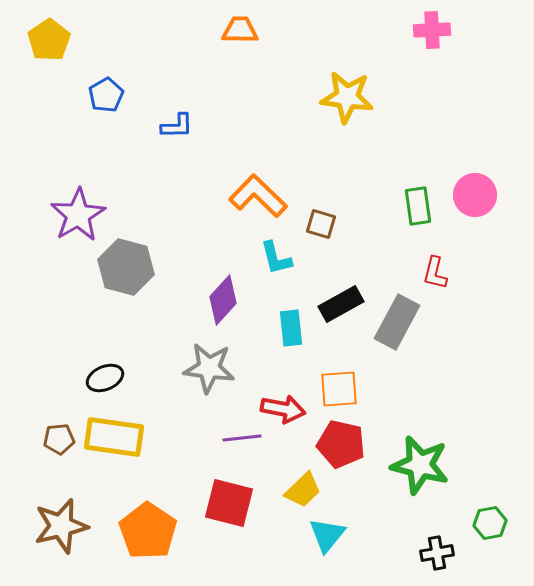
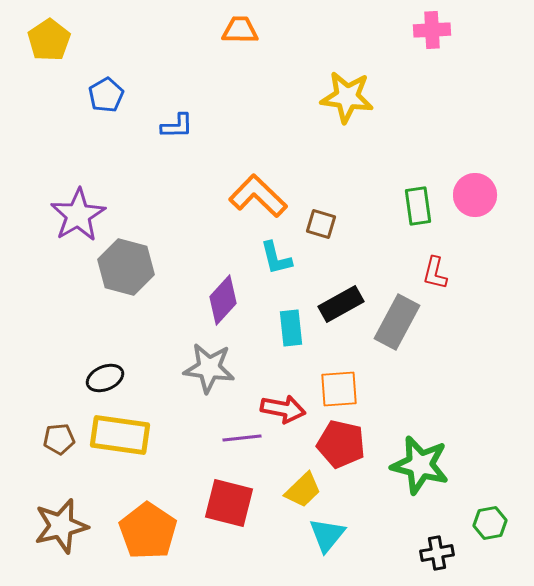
yellow rectangle: moved 6 px right, 2 px up
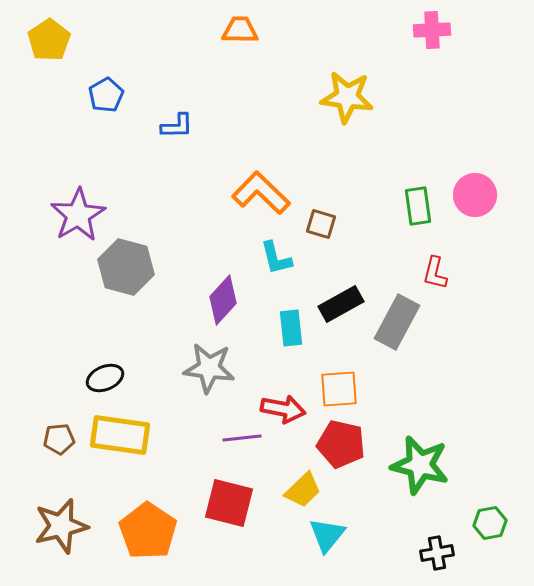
orange L-shape: moved 3 px right, 3 px up
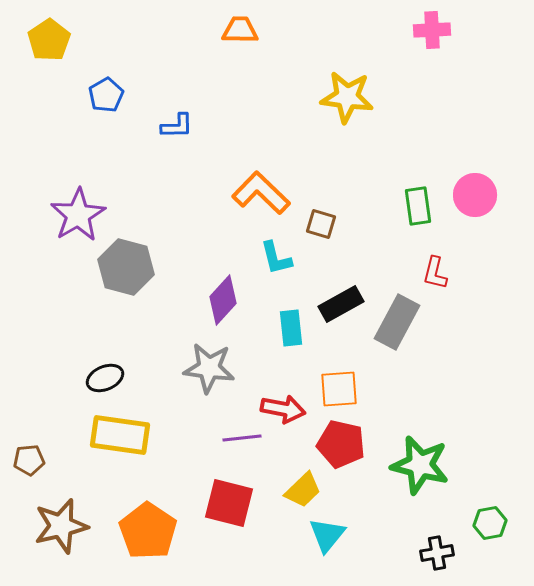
brown pentagon: moved 30 px left, 21 px down
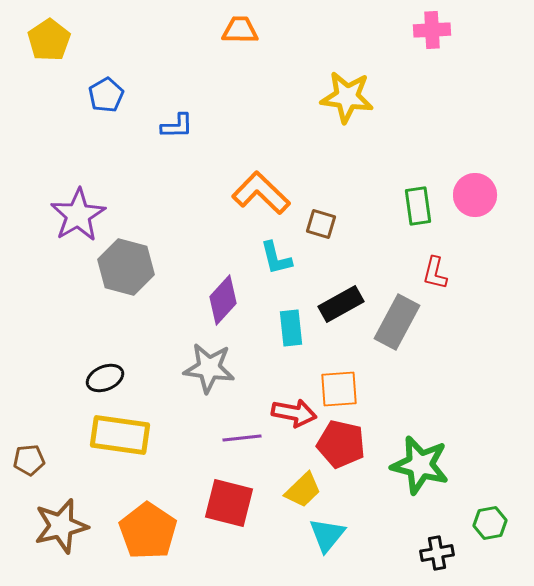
red arrow: moved 11 px right, 4 px down
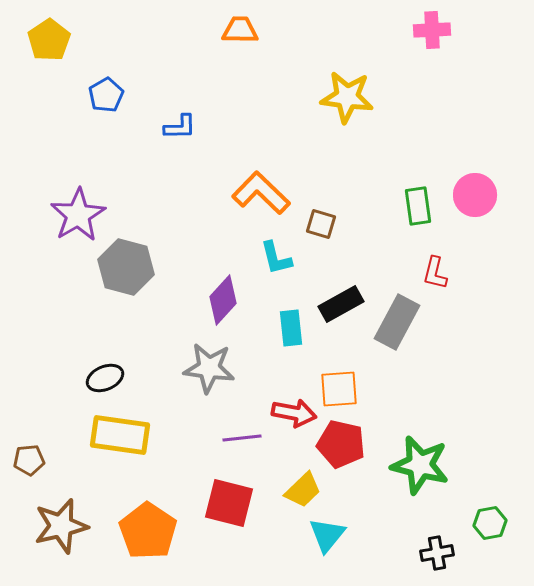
blue L-shape: moved 3 px right, 1 px down
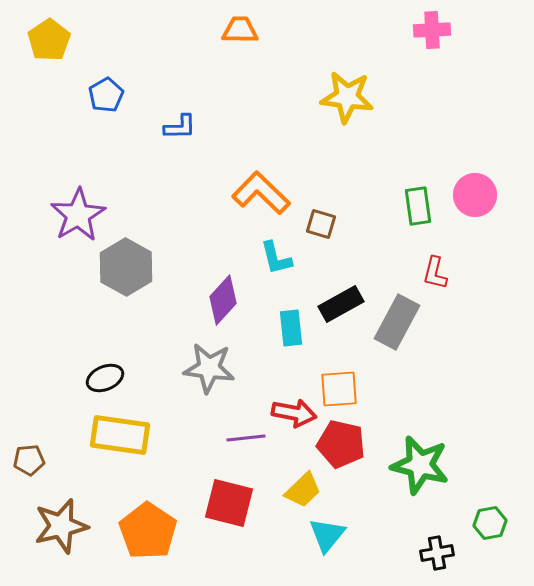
gray hexagon: rotated 14 degrees clockwise
purple line: moved 4 px right
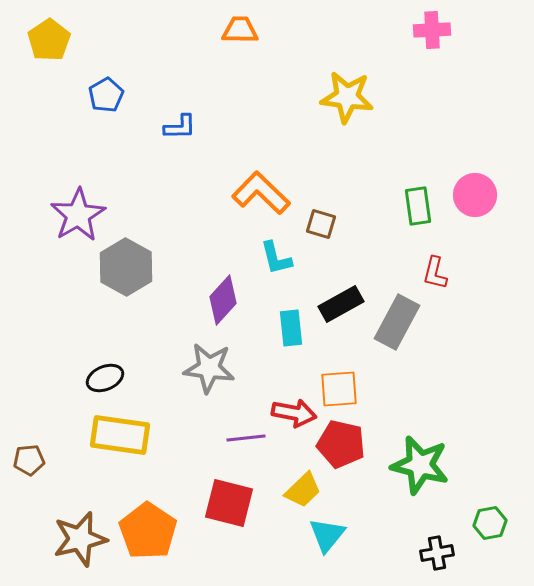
brown star: moved 19 px right, 13 px down
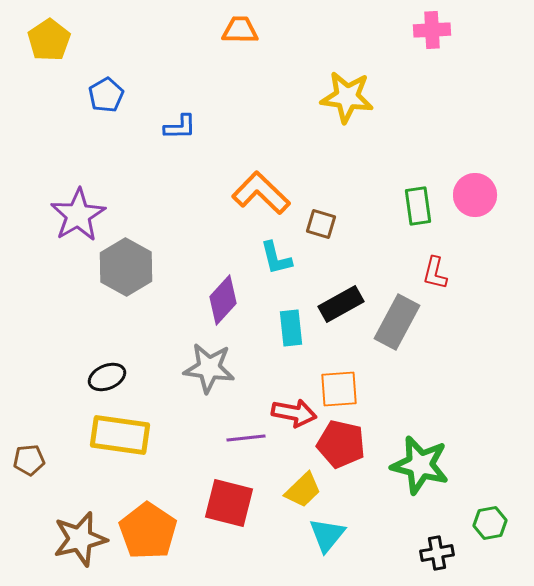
black ellipse: moved 2 px right, 1 px up
